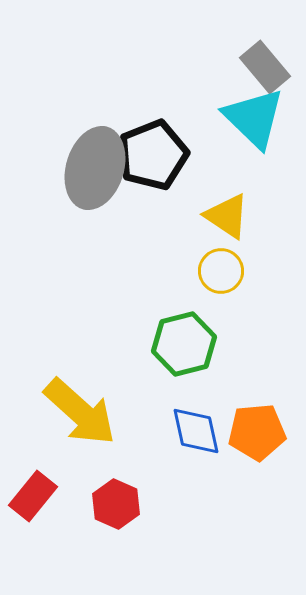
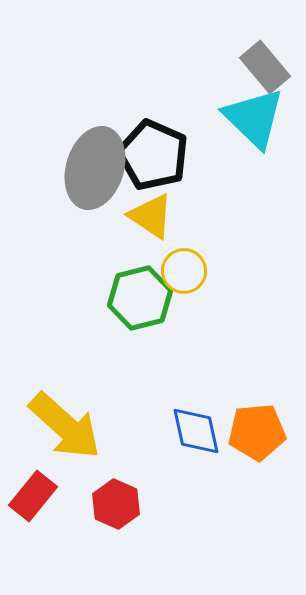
black pentagon: rotated 26 degrees counterclockwise
yellow triangle: moved 76 px left
yellow circle: moved 37 px left
green hexagon: moved 44 px left, 46 px up
yellow arrow: moved 15 px left, 14 px down
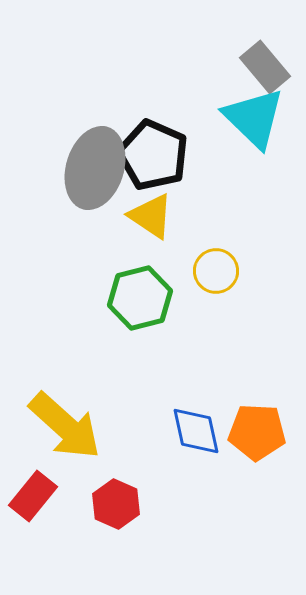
yellow circle: moved 32 px right
orange pentagon: rotated 8 degrees clockwise
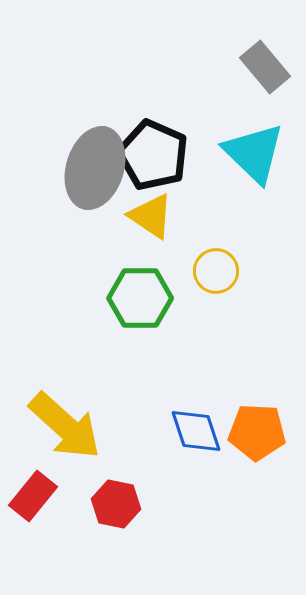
cyan triangle: moved 35 px down
green hexagon: rotated 14 degrees clockwise
blue diamond: rotated 6 degrees counterclockwise
red hexagon: rotated 12 degrees counterclockwise
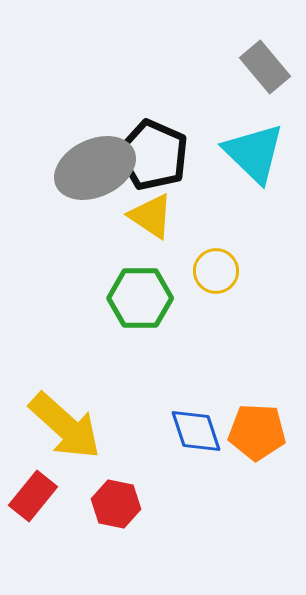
gray ellipse: rotated 48 degrees clockwise
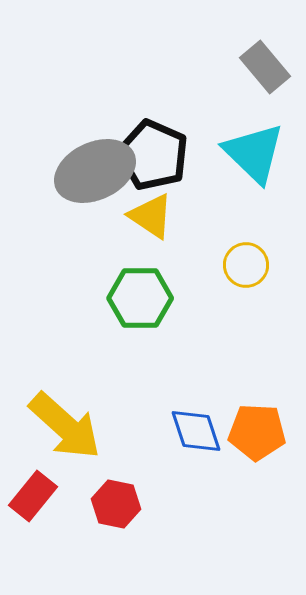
gray ellipse: moved 3 px down
yellow circle: moved 30 px right, 6 px up
